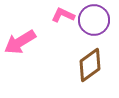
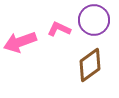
pink L-shape: moved 4 px left, 14 px down
pink arrow: rotated 12 degrees clockwise
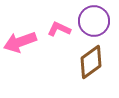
purple circle: moved 1 px down
brown diamond: moved 1 px right, 3 px up
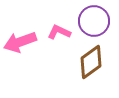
pink L-shape: moved 3 px down
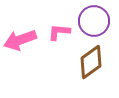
pink L-shape: rotated 20 degrees counterclockwise
pink arrow: moved 2 px up
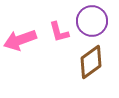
purple circle: moved 2 px left
pink L-shape: rotated 110 degrees counterclockwise
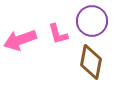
pink L-shape: moved 1 px left, 2 px down
brown diamond: rotated 44 degrees counterclockwise
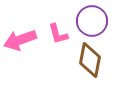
brown diamond: moved 1 px left, 2 px up
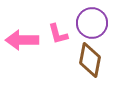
purple circle: moved 2 px down
pink arrow: moved 2 px right; rotated 20 degrees clockwise
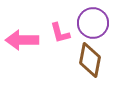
purple circle: moved 1 px right
pink L-shape: moved 2 px right, 1 px up
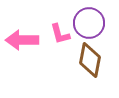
purple circle: moved 4 px left
pink L-shape: moved 1 px down
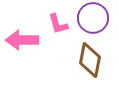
purple circle: moved 4 px right, 5 px up
pink L-shape: moved 2 px left, 10 px up
